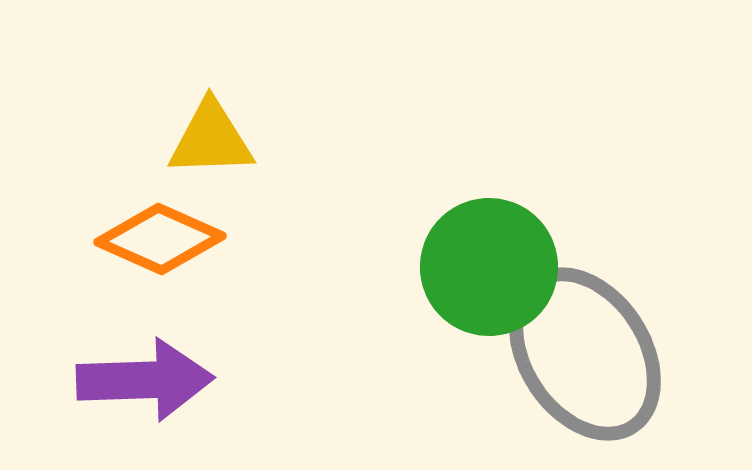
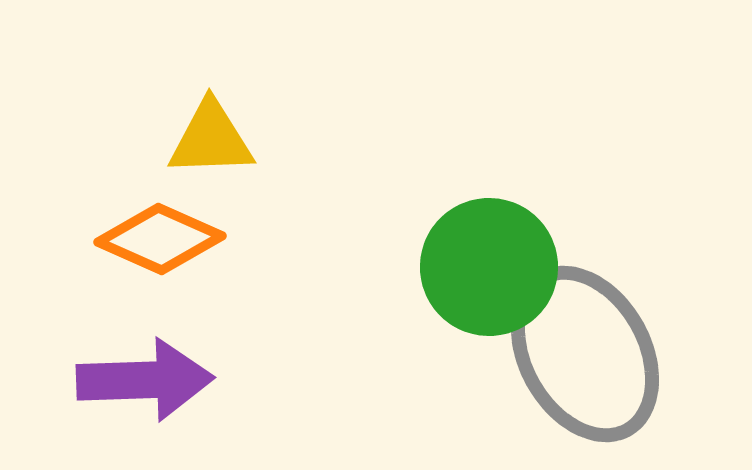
gray ellipse: rotated 4 degrees clockwise
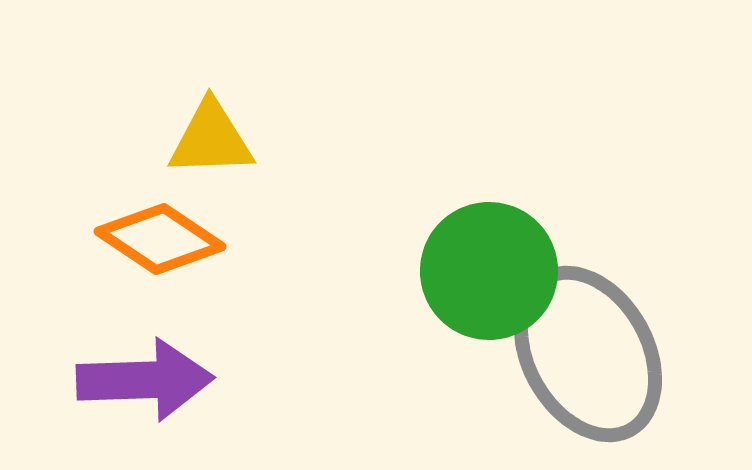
orange diamond: rotated 10 degrees clockwise
green circle: moved 4 px down
gray ellipse: moved 3 px right
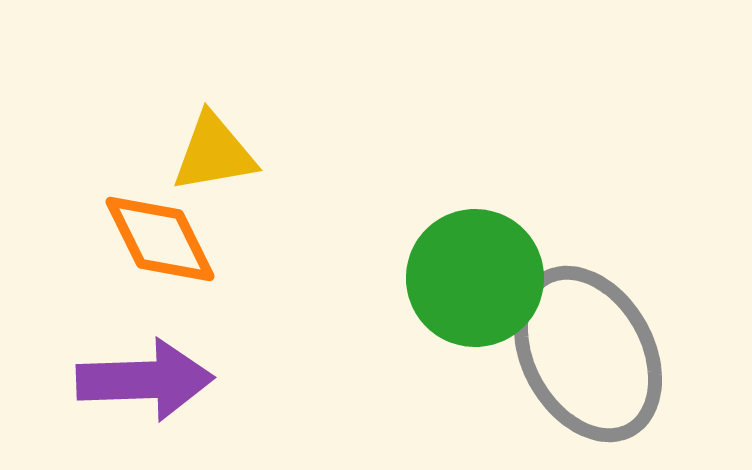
yellow triangle: moved 3 px right, 14 px down; rotated 8 degrees counterclockwise
orange diamond: rotated 30 degrees clockwise
green circle: moved 14 px left, 7 px down
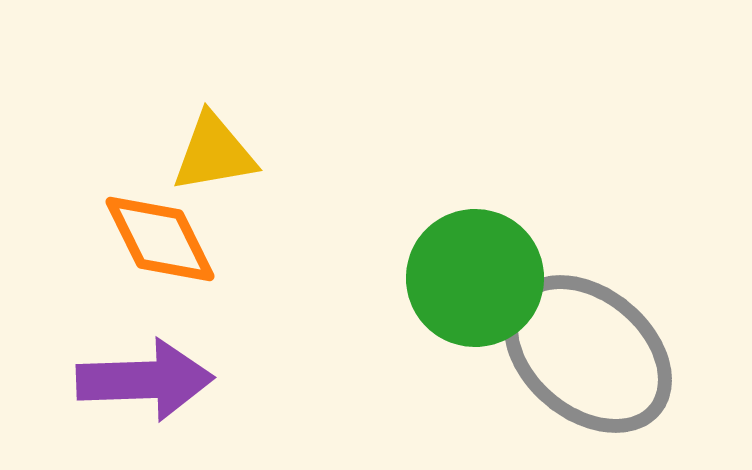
gray ellipse: rotated 21 degrees counterclockwise
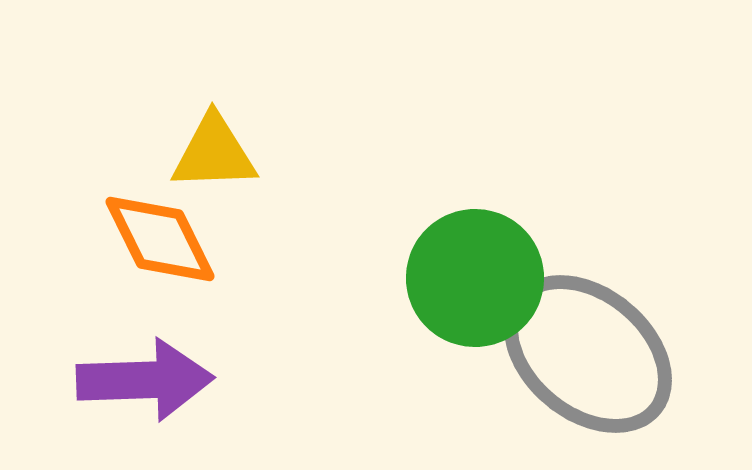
yellow triangle: rotated 8 degrees clockwise
